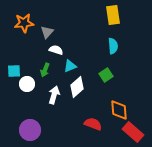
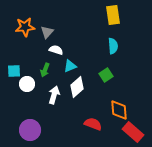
orange star: moved 1 px right, 4 px down
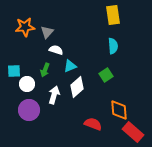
purple circle: moved 1 px left, 20 px up
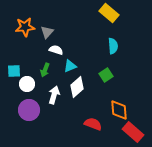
yellow rectangle: moved 4 px left, 2 px up; rotated 42 degrees counterclockwise
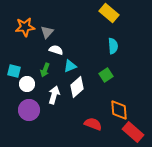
cyan square: rotated 16 degrees clockwise
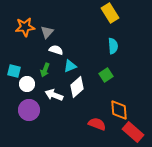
yellow rectangle: moved 1 px right; rotated 18 degrees clockwise
white arrow: rotated 84 degrees counterclockwise
red semicircle: moved 4 px right
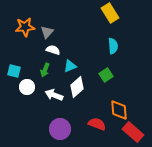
white semicircle: moved 3 px left
white circle: moved 3 px down
purple circle: moved 31 px right, 19 px down
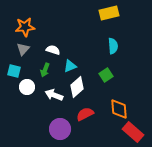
yellow rectangle: moved 1 px left; rotated 72 degrees counterclockwise
gray triangle: moved 24 px left, 17 px down
orange diamond: moved 1 px up
red semicircle: moved 12 px left, 10 px up; rotated 48 degrees counterclockwise
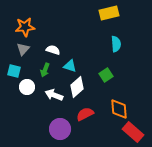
cyan semicircle: moved 3 px right, 2 px up
cyan triangle: rotated 40 degrees clockwise
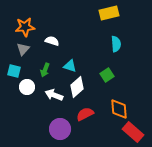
white semicircle: moved 1 px left, 9 px up
green square: moved 1 px right
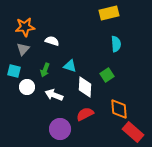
white diamond: moved 8 px right; rotated 45 degrees counterclockwise
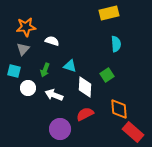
orange star: moved 1 px right
white circle: moved 1 px right, 1 px down
